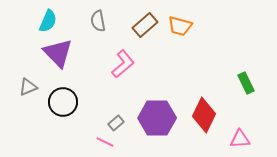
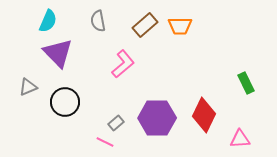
orange trapezoid: rotated 15 degrees counterclockwise
black circle: moved 2 px right
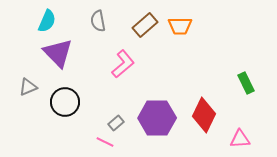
cyan semicircle: moved 1 px left
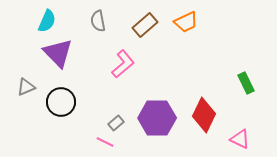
orange trapezoid: moved 6 px right, 4 px up; rotated 25 degrees counterclockwise
gray triangle: moved 2 px left
black circle: moved 4 px left
pink triangle: rotated 30 degrees clockwise
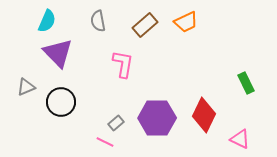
pink L-shape: rotated 40 degrees counterclockwise
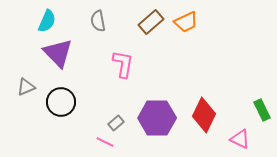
brown rectangle: moved 6 px right, 3 px up
green rectangle: moved 16 px right, 27 px down
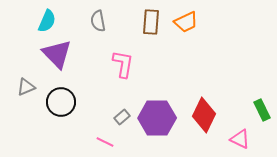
brown rectangle: rotated 45 degrees counterclockwise
purple triangle: moved 1 px left, 1 px down
gray rectangle: moved 6 px right, 6 px up
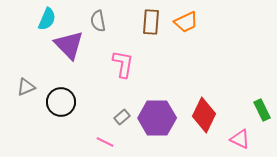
cyan semicircle: moved 2 px up
purple triangle: moved 12 px right, 9 px up
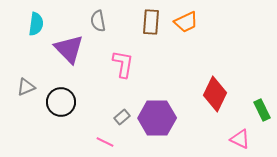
cyan semicircle: moved 11 px left, 5 px down; rotated 15 degrees counterclockwise
purple triangle: moved 4 px down
red diamond: moved 11 px right, 21 px up
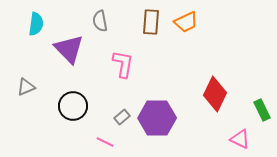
gray semicircle: moved 2 px right
black circle: moved 12 px right, 4 px down
